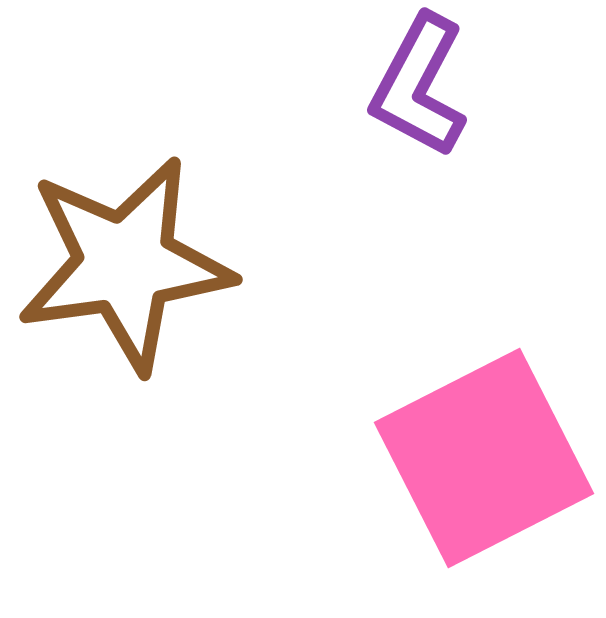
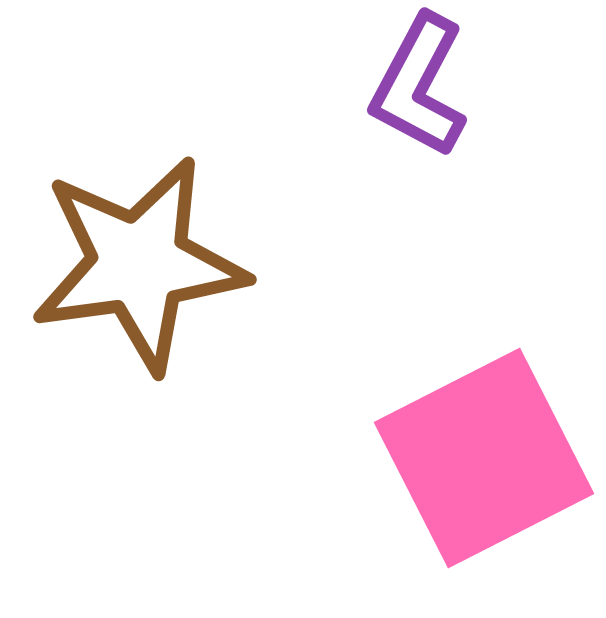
brown star: moved 14 px right
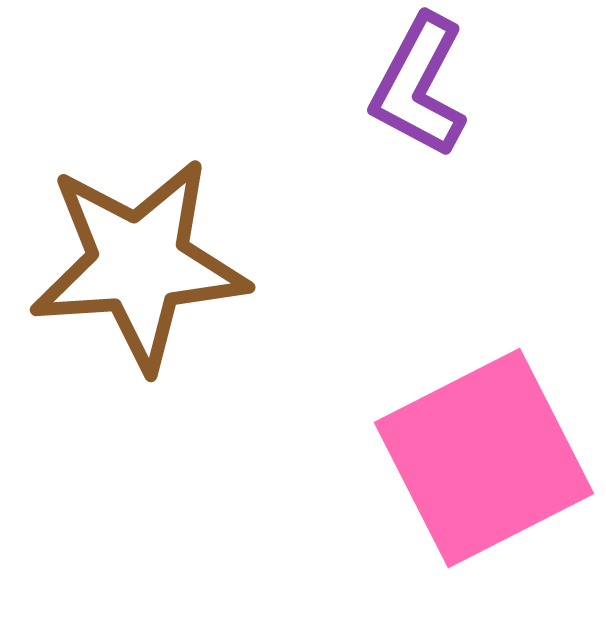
brown star: rotated 4 degrees clockwise
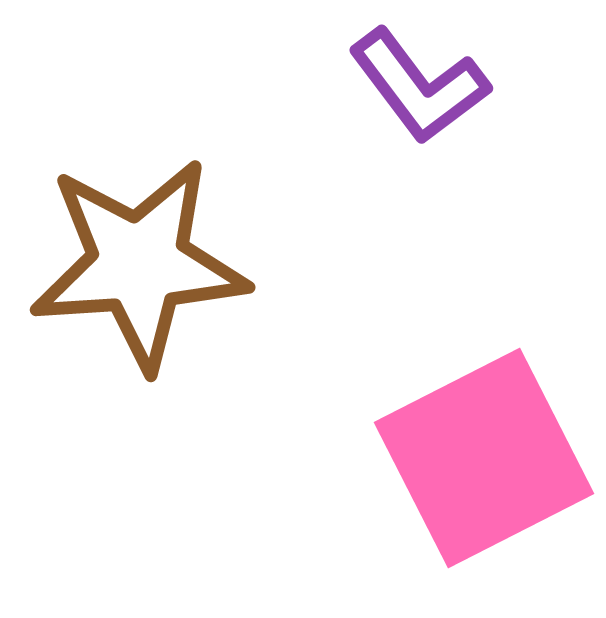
purple L-shape: rotated 65 degrees counterclockwise
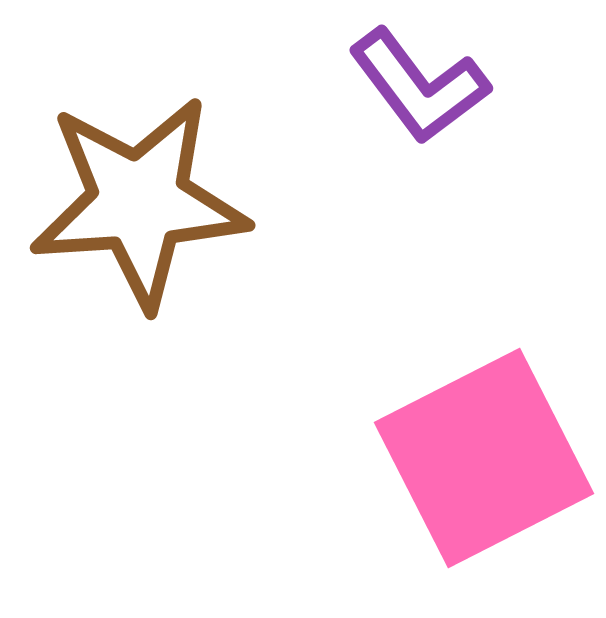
brown star: moved 62 px up
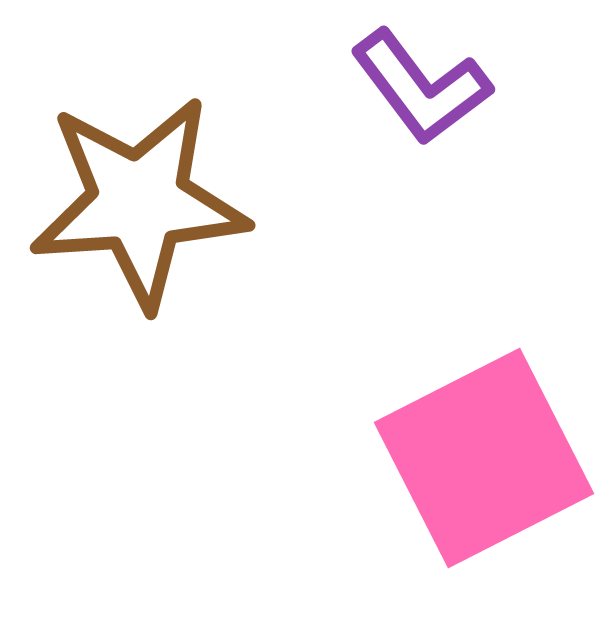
purple L-shape: moved 2 px right, 1 px down
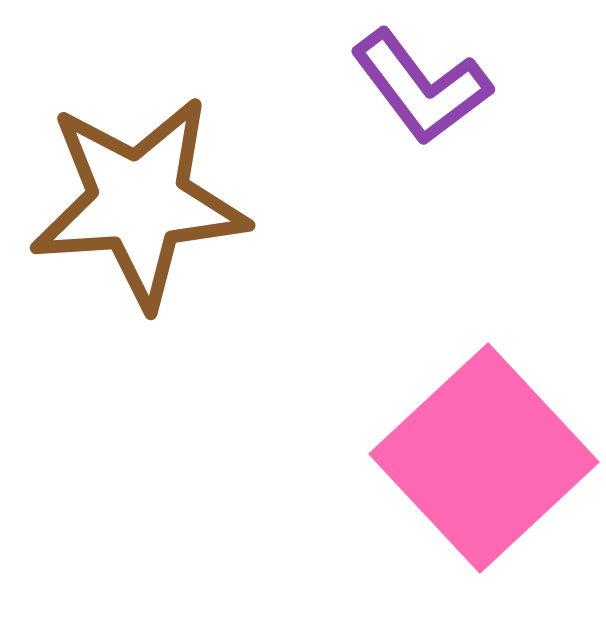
pink square: rotated 16 degrees counterclockwise
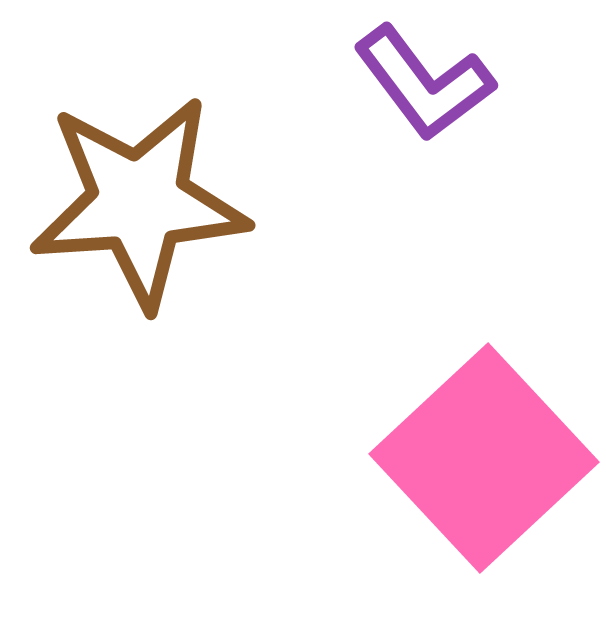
purple L-shape: moved 3 px right, 4 px up
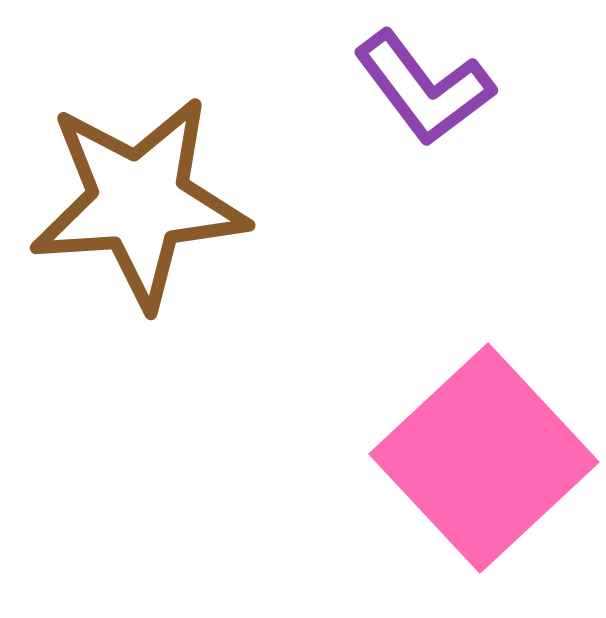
purple L-shape: moved 5 px down
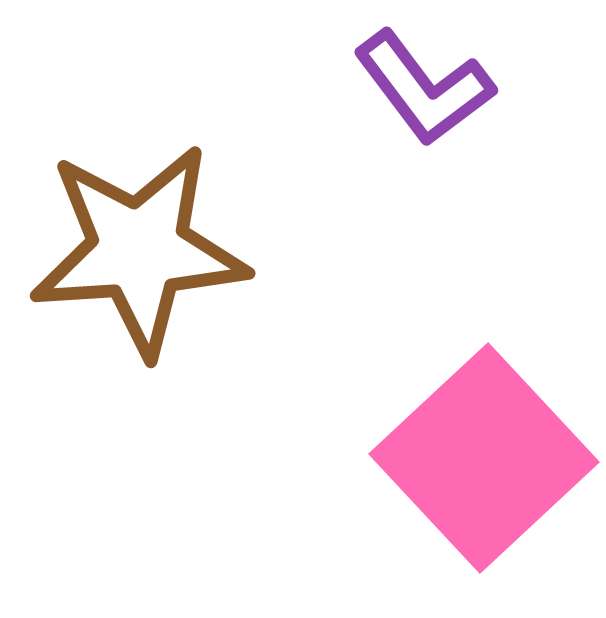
brown star: moved 48 px down
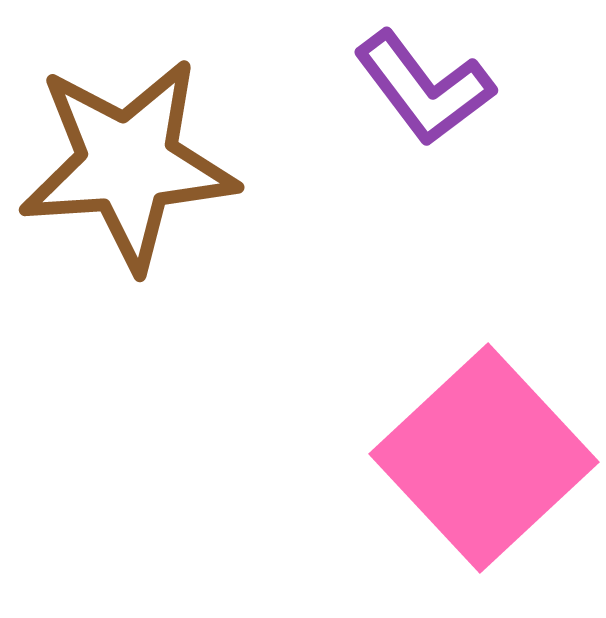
brown star: moved 11 px left, 86 px up
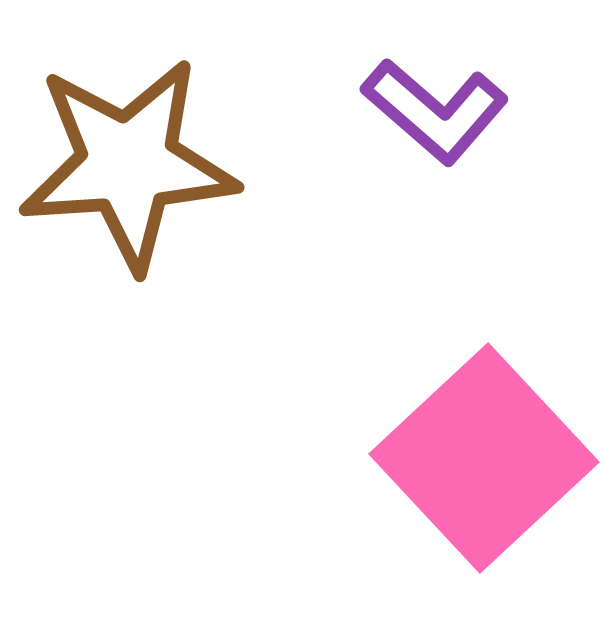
purple L-shape: moved 11 px right, 23 px down; rotated 12 degrees counterclockwise
